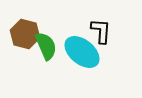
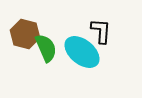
green semicircle: moved 2 px down
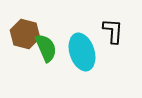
black L-shape: moved 12 px right
cyan ellipse: rotated 33 degrees clockwise
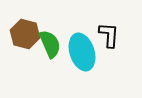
black L-shape: moved 4 px left, 4 px down
green semicircle: moved 4 px right, 4 px up
